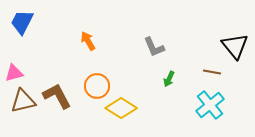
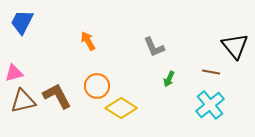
brown line: moved 1 px left
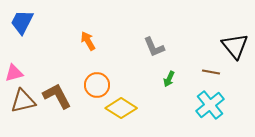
orange circle: moved 1 px up
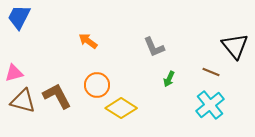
blue trapezoid: moved 3 px left, 5 px up
orange arrow: rotated 24 degrees counterclockwise
brown line: rotated 12 degrees clockwise
brown triangle: rotated 28 degrees clockwise
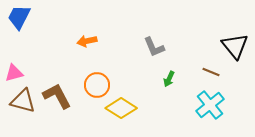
orange arrow: moved 1 px left; rotated 48 degrees counterclockwise
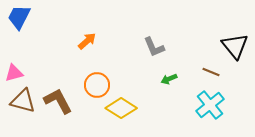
orange arrow: rotated 150 degrees clockwise
green arrow: rotated 42 degrees clockwise
brown L-shape: moved 1 px right, 5 px down
